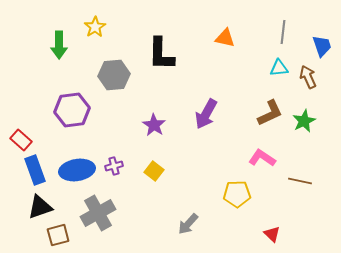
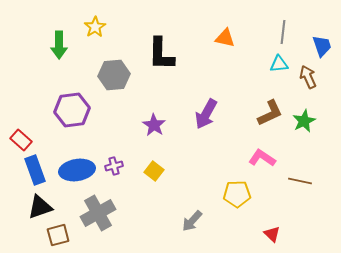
cyan triangle: moved 4 px up
gray arrow: moved 4 px right, 3 px up
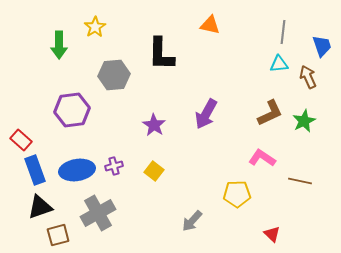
orange triangle: moved 15 px left, 13 px up
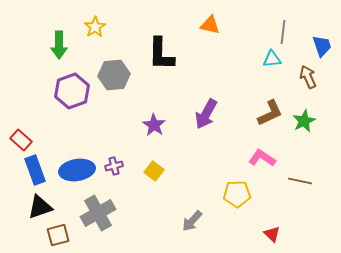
cyan triangle: moved 7 px left, 5 px up
purple hexagon: moved 19 px up; rotated 12 degrees counterclockwise
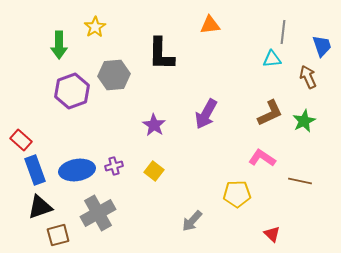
orange triangle: rotated 20 degrees counterclockwise
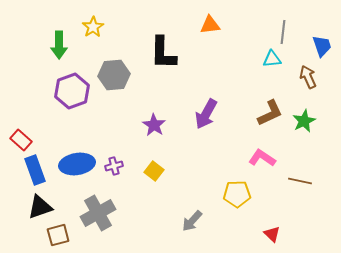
yellow star: moved 2 px left
black L-shape: moved 2 px right, 1 px up
blue ellipse: moved 6 px up
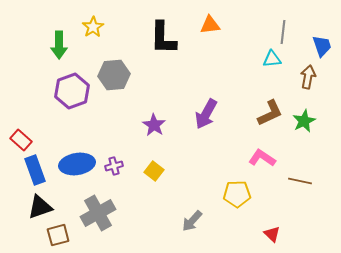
black L-shape: moved 15 px up
brown arrow: rotated 35 degrees clockwise
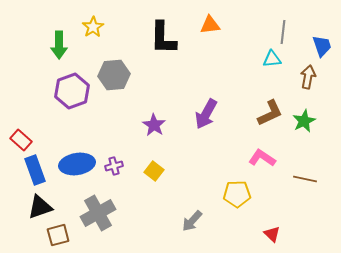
brown line: moved 5 px right, 2 px up
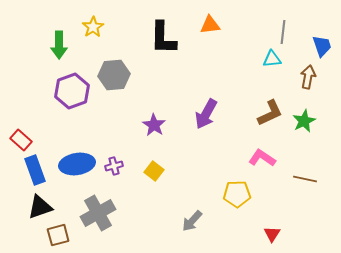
red triangle: rotated 18 degrees clockwise
